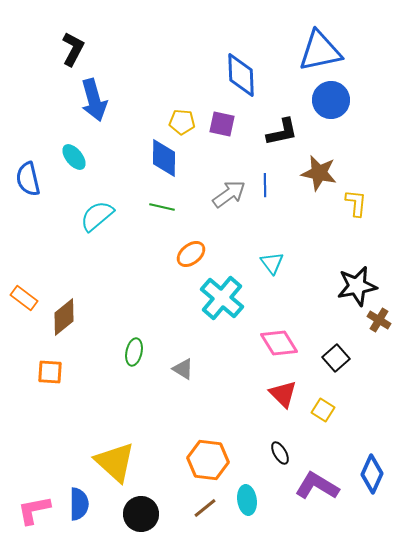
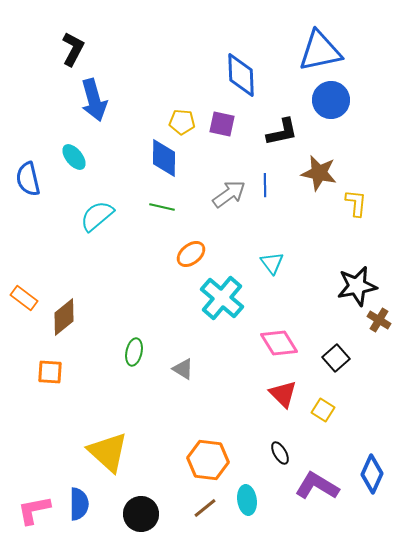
yellow triangle at (115, 462): moved 7 px left, 10 px up
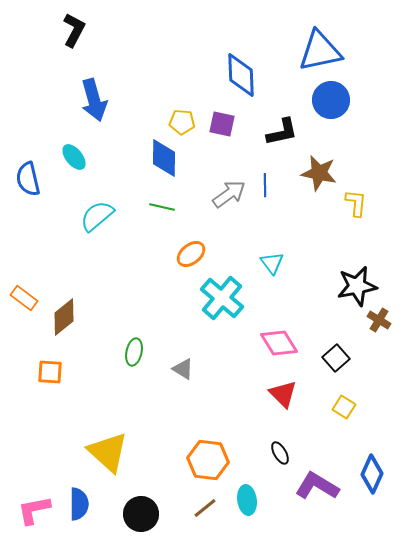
black L-shape at (73, 49): moved 1 px right, 19 px up
yellow square at (323, 410): moved 21 px right, 3 px up
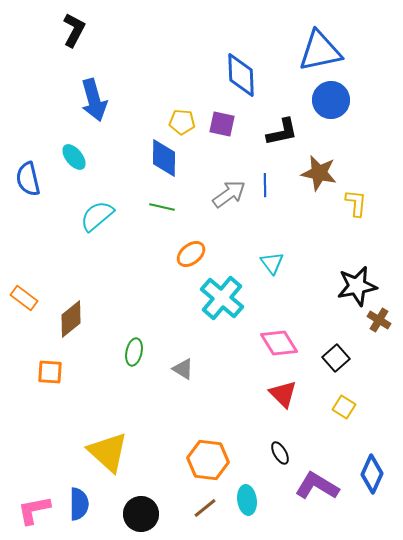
brown diamond at (64, 317): moved 7 px right, 2 px down
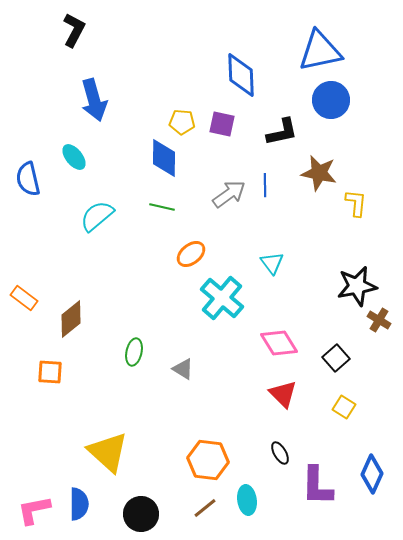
purple L-shape at (317, 486): rotated 120 degrees counterclockwise
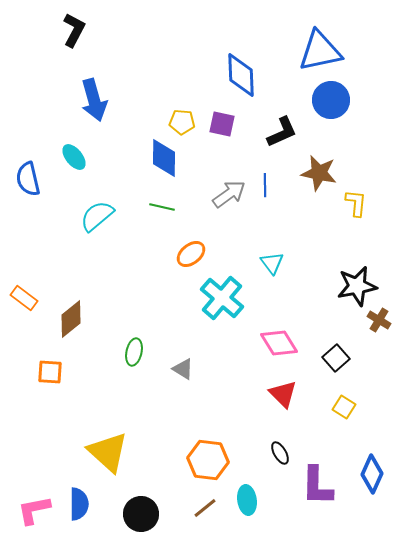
black L-shape at (282, 132): rotated 12 degrees counterclockwise
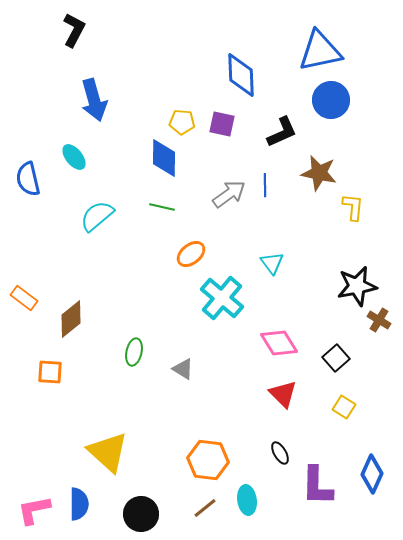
yellow L-shape at (356, 203): moved 3 px left, 4 px down
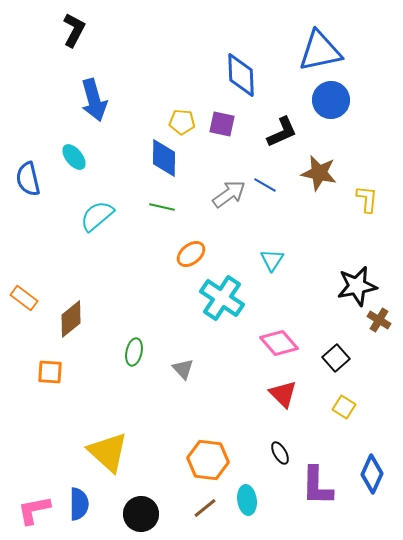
blue line at (265, 185): rotated 60 degrees counterclockwise
yellow L-shape at (353, 207): moved 14 px right, 8 px up
cyan triangle at (272, 263): moved 3 px up; rotated 10 degrees clockwise
cyan cross at (222, 298): rotated 6 degrees counterclockwise
pink diamond at (279, 343): rotated 9 degrees counterclockwise
gray triangle at (183, 369): rotated 15 degrees clockwise
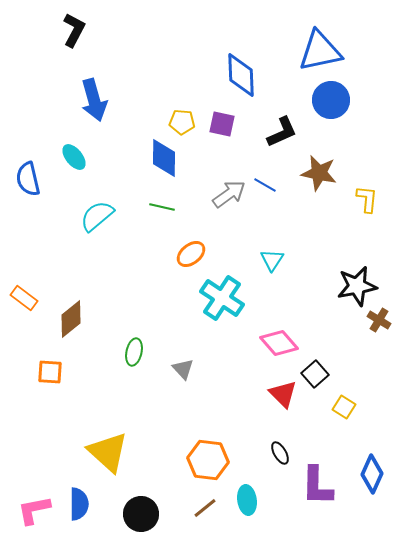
black square at (336, 358): moved 21 px left, 16 px down
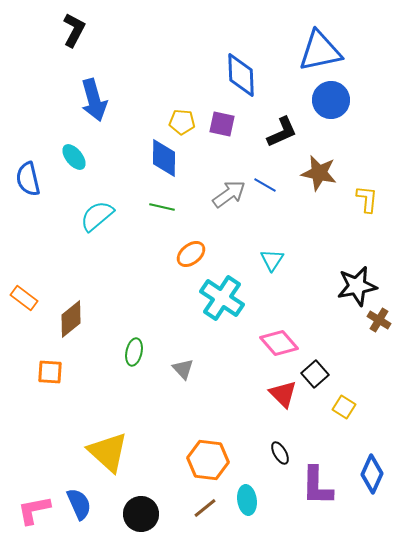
blue semicircle at (79, 504): rotated 24 degrees counterclockwise
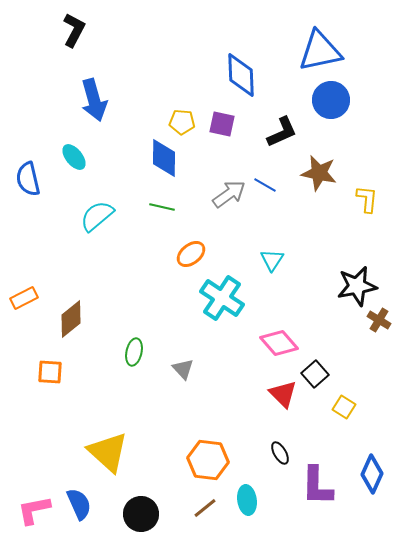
orange rectangle at (24, 298): rotated 64 degrees counterclockwise
